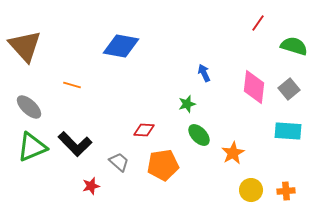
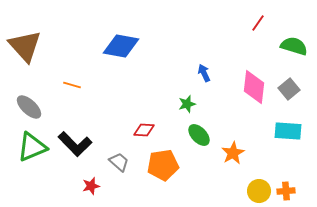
yellow circle: moved 8 px right, 1 px down
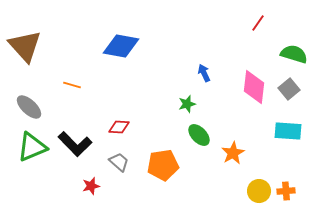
green semicircle: moved 8 px down
red diamond: moved 25 px left, 3 px up
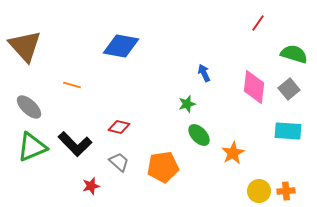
red diamond: rotated 10 degrees clockwise
orange pentagon: moved 2 px down
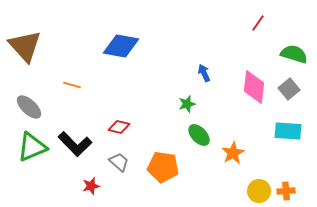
orange pentagon: rotated 16 degrees clockwise
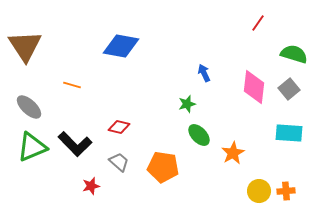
brown triangle: rotated 9 degrees clockwise
cyan rectangle: moved 1 px right, 2 px down
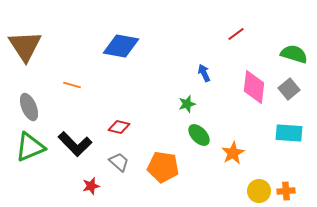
red line: moved 22 px left, 11 px down; rotated 18 degrees clockwise
gray ellipse: rotated 24 degrees clockwise
green triangle: moved 2 px left
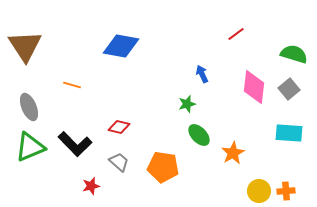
blue arrow: moved 2 px left, 1 px down
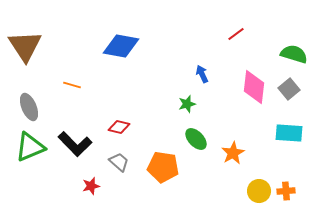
green ellipse: moved 3 px left, 4 px down
